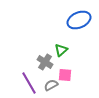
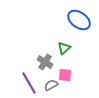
blue ellipse: rotated 60 degrees clockwise
green triangle: moved 3 px right, 2 px up
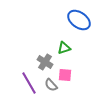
green triangle: rotated 24 degrees clockwise
gray semicircle: rotated 104 degrees counterclockwise
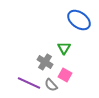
green triangle: rotated 40 degrees counterclockwise
pink square: rotated 24 degrees clockwise
purple line: rotated 35 degrees counterclockwise
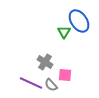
blue ellipse: moved 1 px down; rotated 20 degrees clockwise
green triangle: moved 16 px up
pink square: rotated 24 degrees counterclockwise
purple line: moved 2 px right
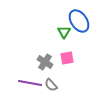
pink square: moved 2 px right, 17 px up; rotated 16 degrees counterclockwise
purple line: moved 1 px left; rotated 15 degrees counterclockwise
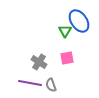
green triangle: moved 1 px right, 1 px up
gray cross: moved 6 px left
gray semicircle: rotated 24 degrees clockwise
